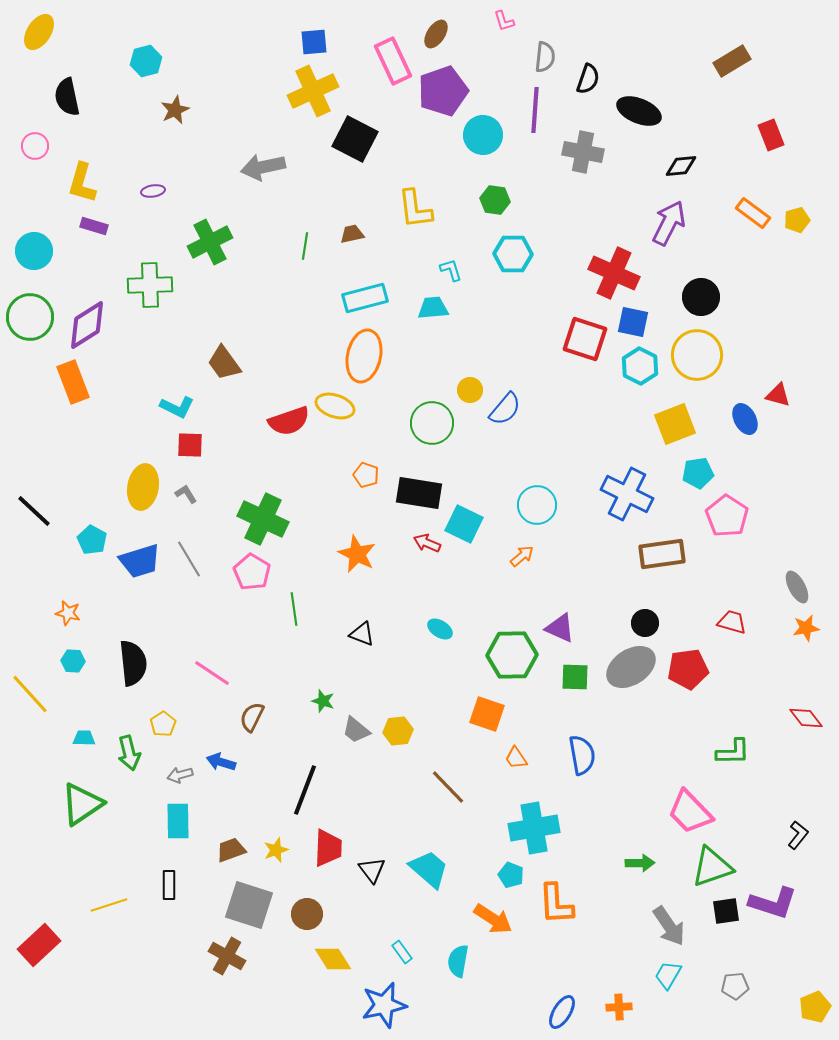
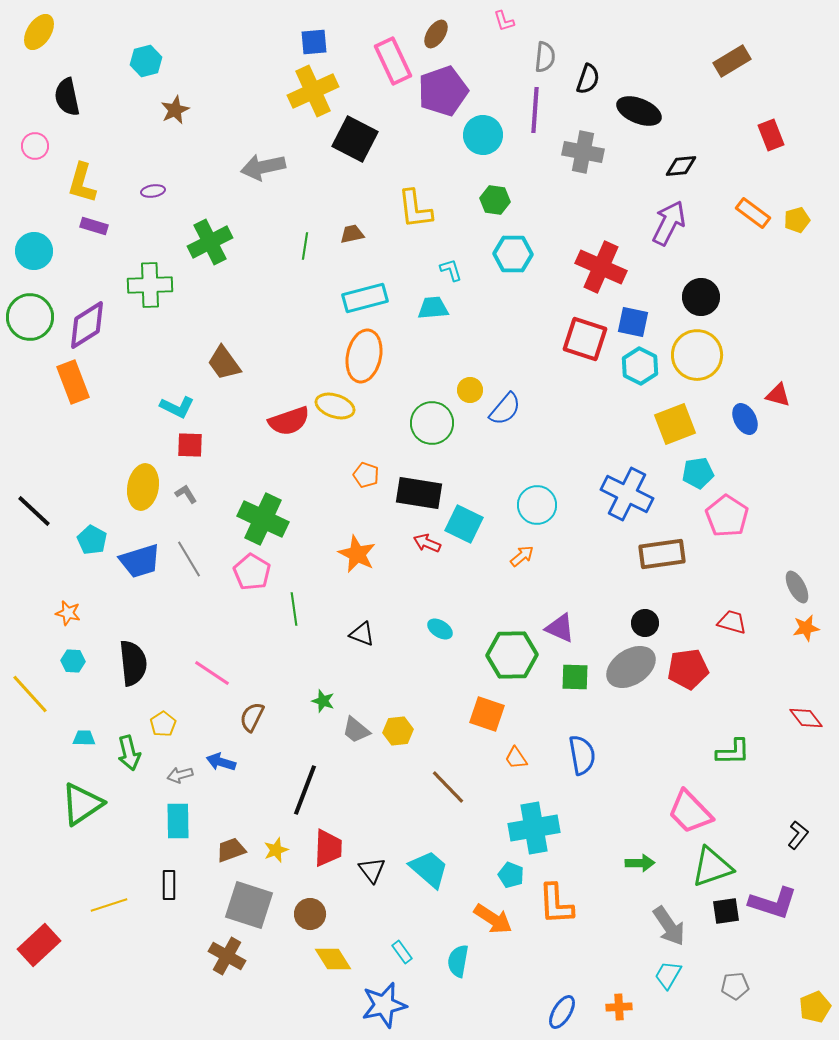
red cross at (614, 273): moved 13 px left, 6 px up
brown circle at (307, 914): moved 3 px right
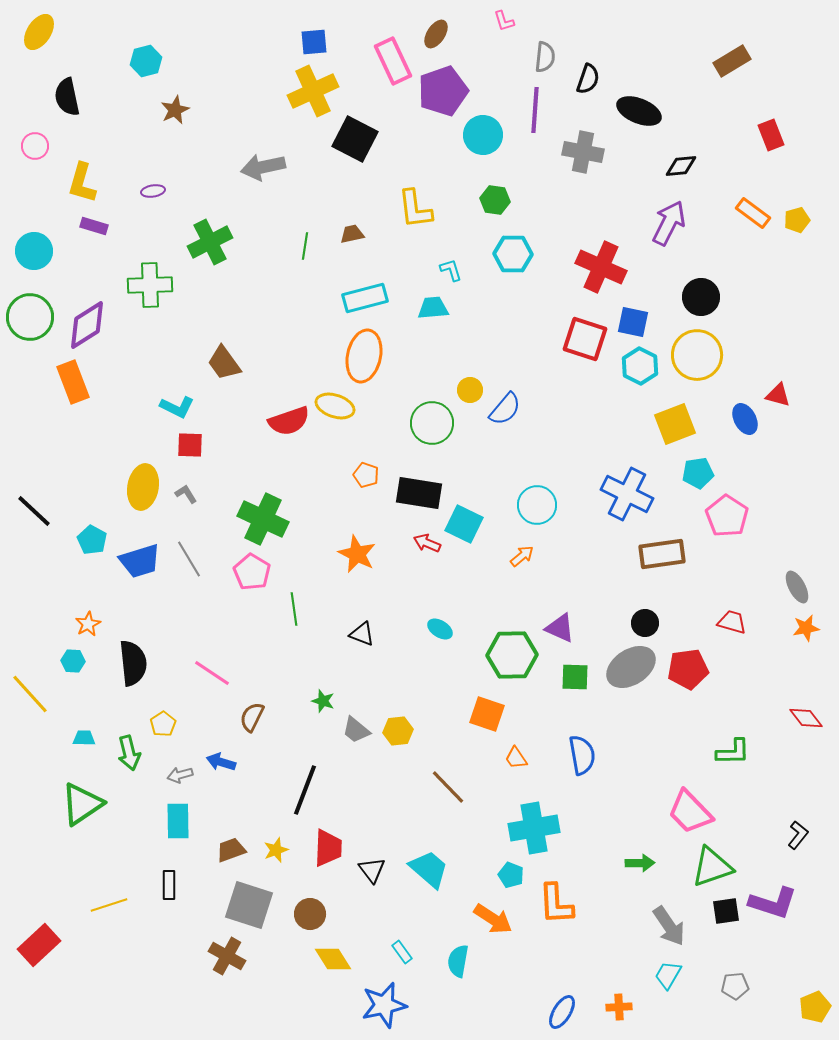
orange star at (68, 613): moved 20 px right, 11 px down; rotated 30 degrees clockwise
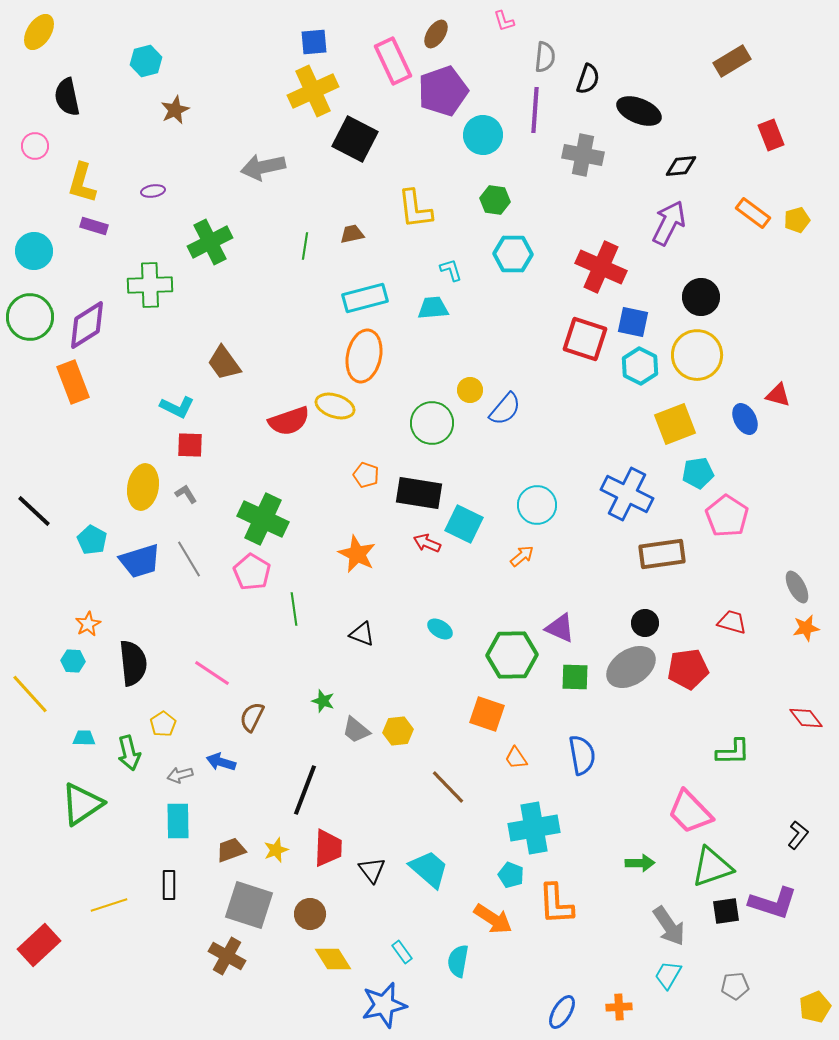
gray cross at (583, 152): moved 3 px down
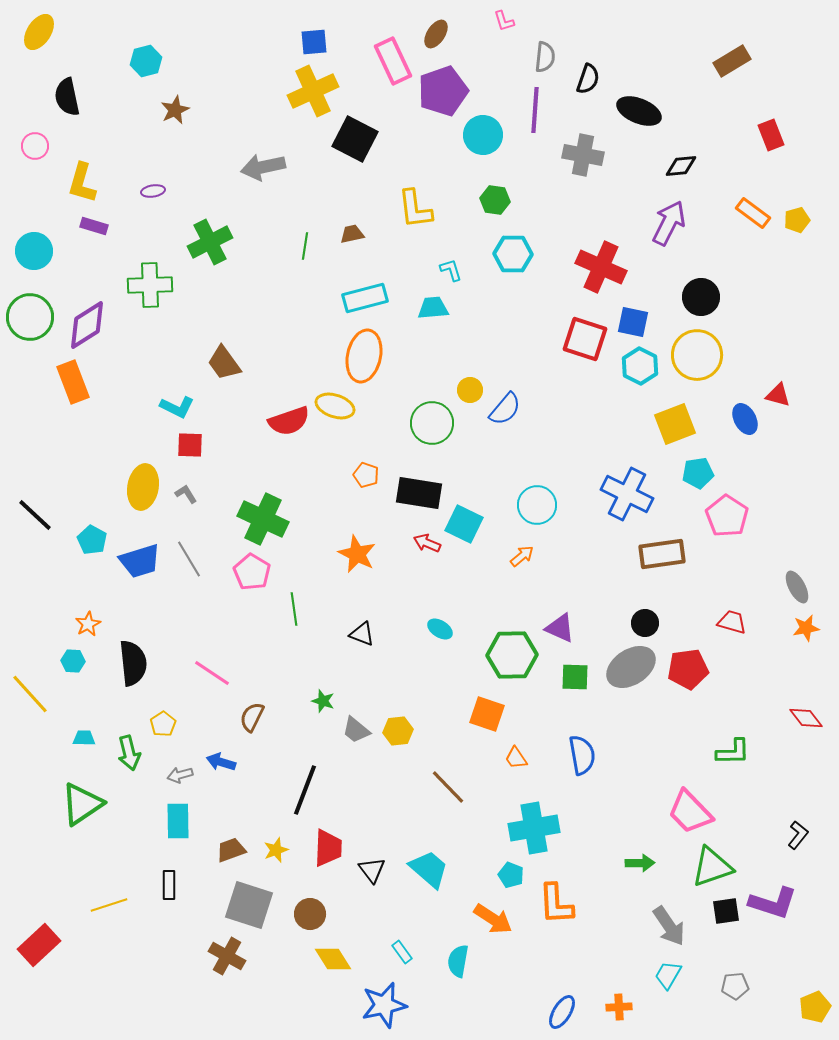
black line at (34, 511): moved 1 px right, 4 px down
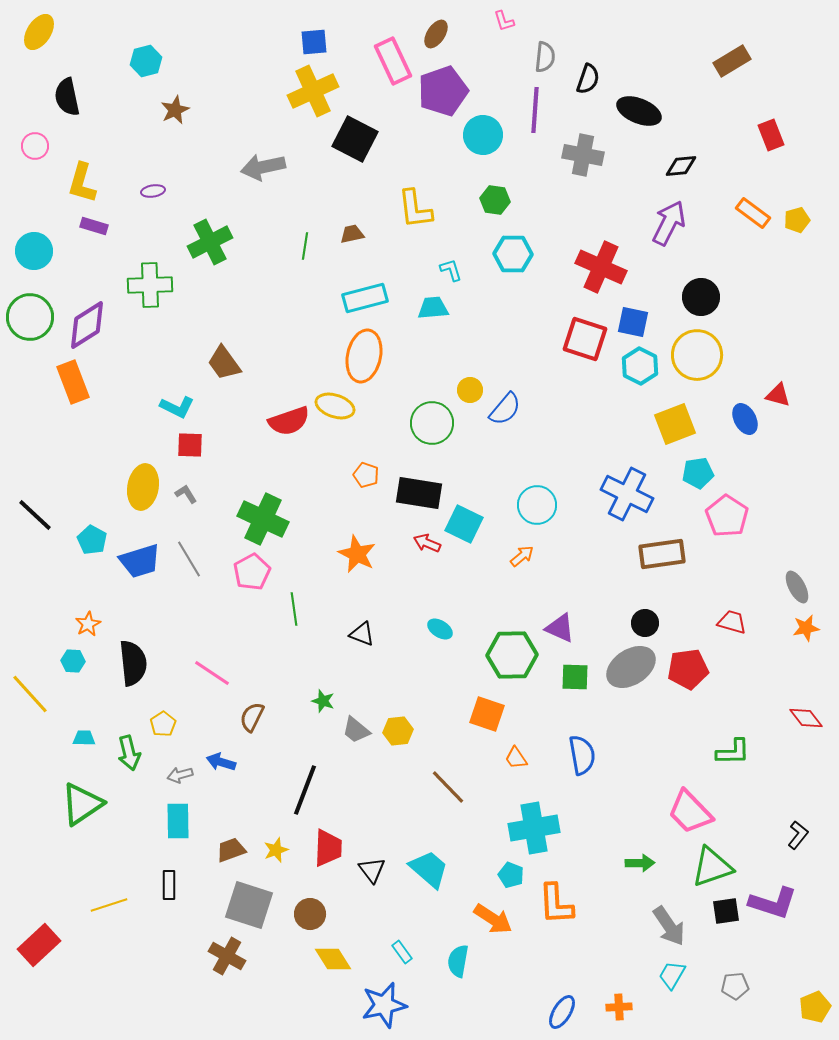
pink pentagon at (252, 572): rotated 12 degrees clockwise
cyan trapezoid at (668, 975): moved 4 px right
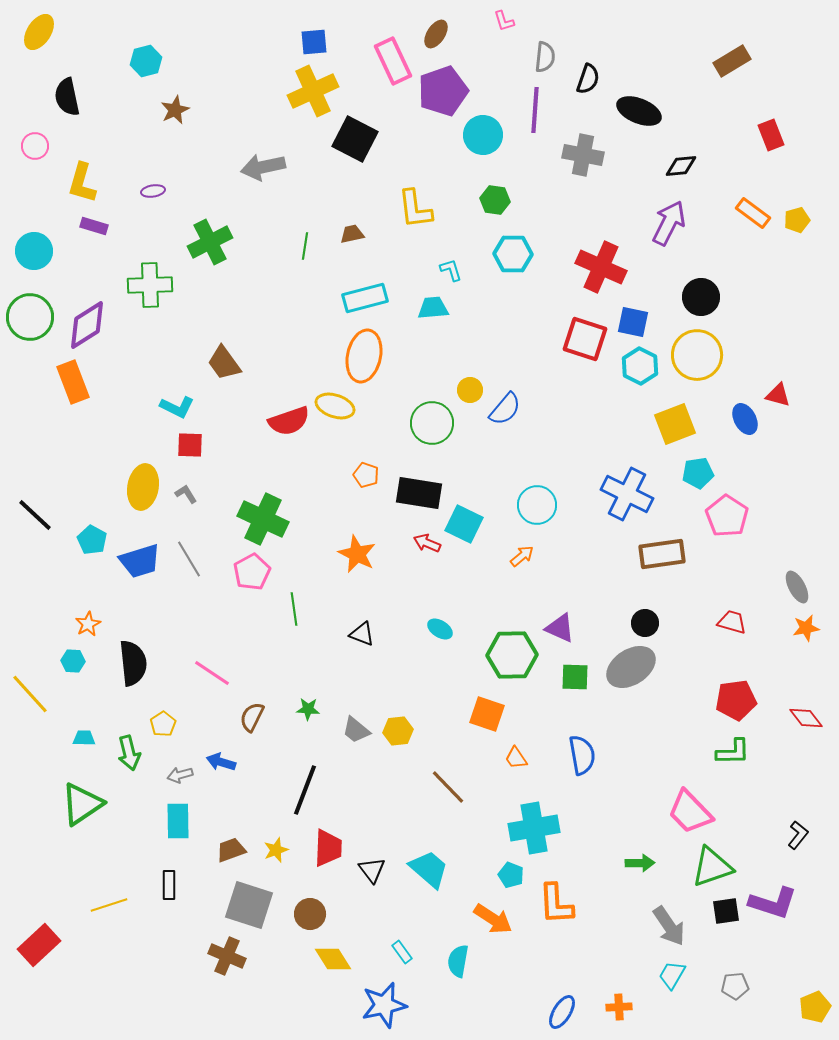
red pentagon at (688, 669): moved 48 px right, 31 px down
green star at (323, 701): moved 15 px left, 8 px down; rotated 15 degrees counterclockwise
brown cross at (227, 956): rotated 6 degrees counterclockwise
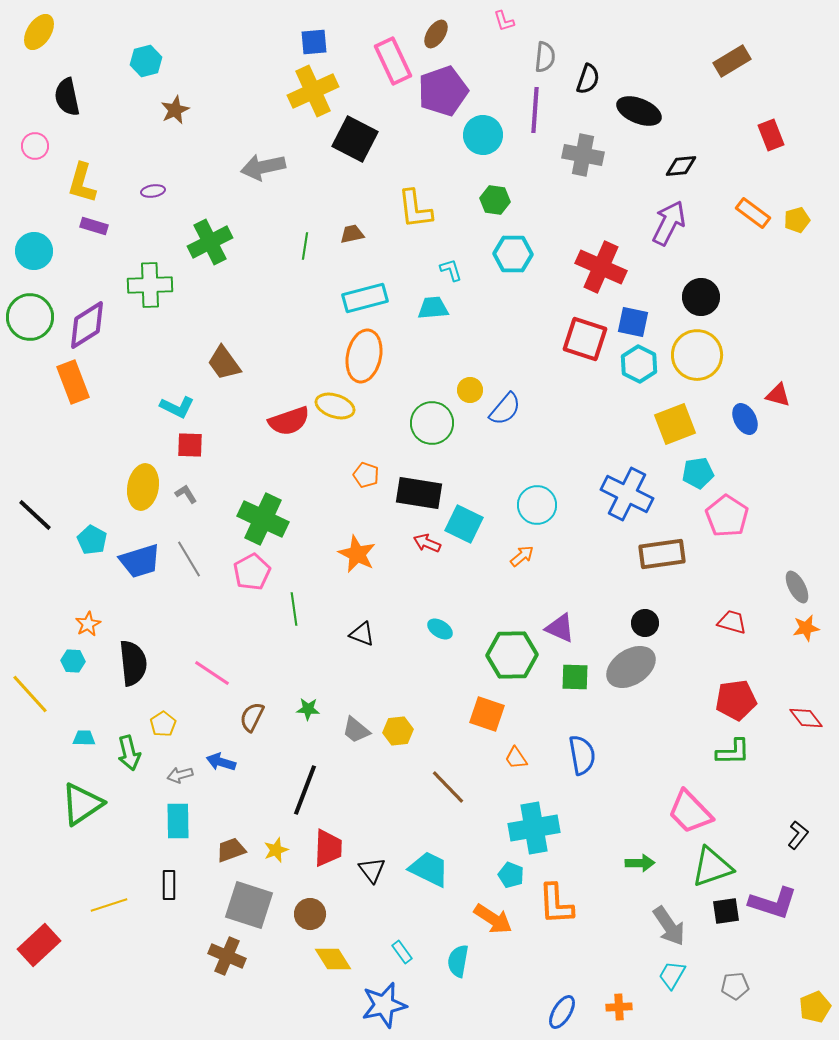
cyan hexagon at (640, 366): moved 1 px left, 2 px up
cyan trapezoid at (429, 869): rotated 15 degrees counterclockwise
